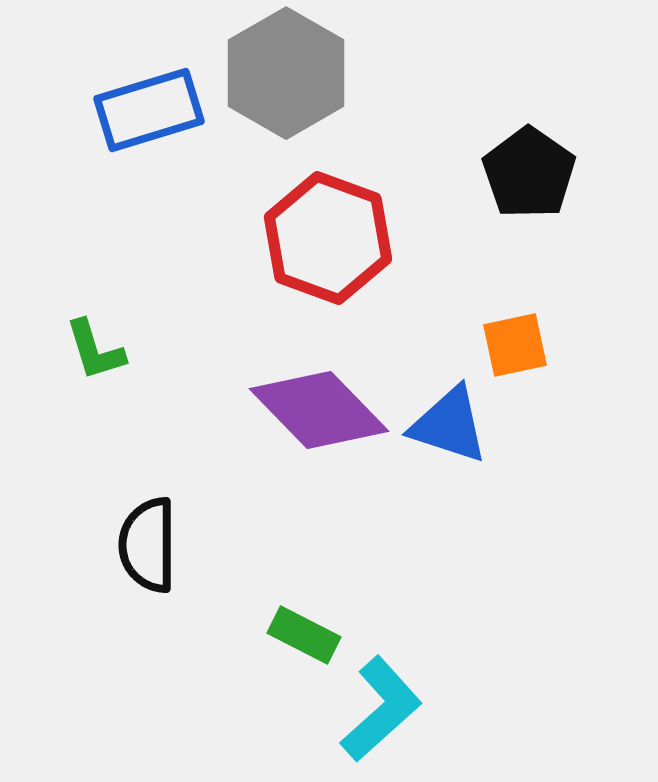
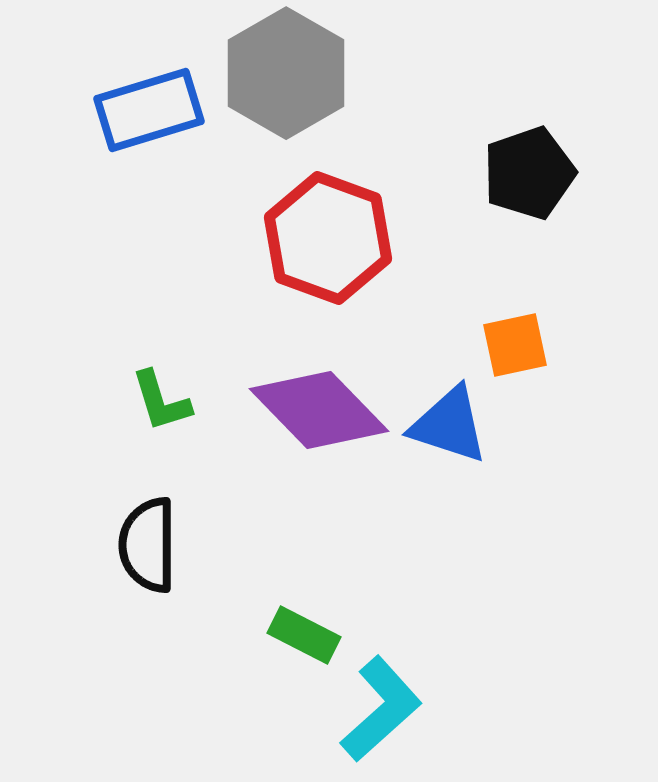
black pentagon: rotated 18 degrees clockwise
green L-shape: moved 66 px right, 51 px down
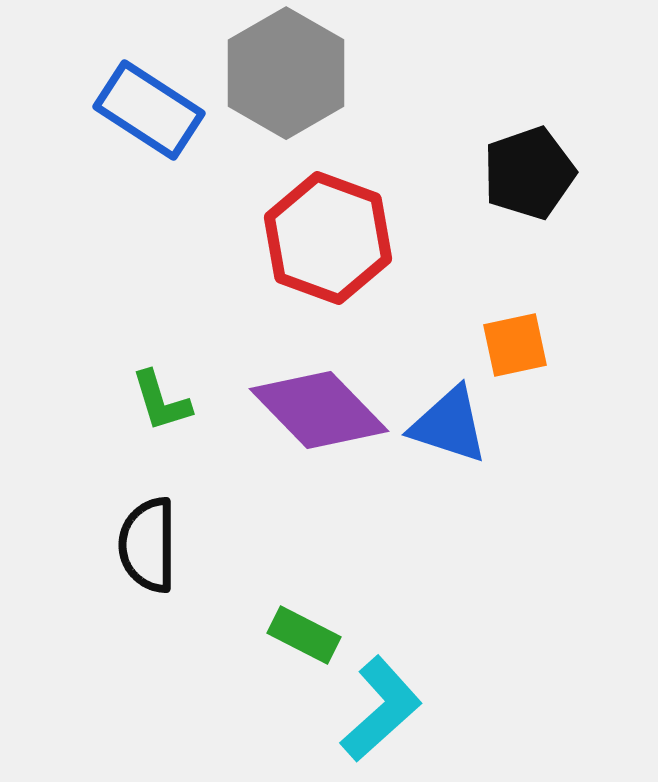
blue rectangle: rotated 50 degrees clockwise
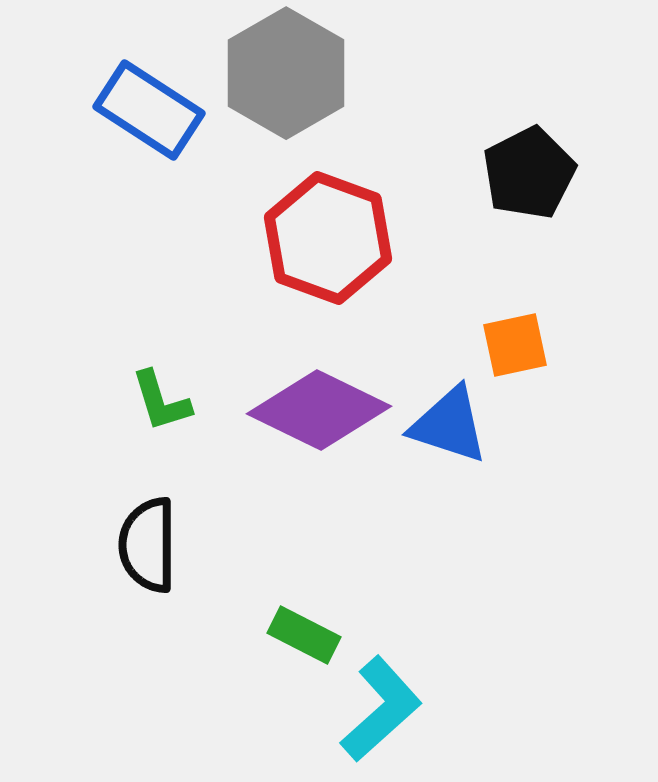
black pentagon: rotated 8 degrees counterclockwise
purple diamond: rotated 20 degrees counterclockwise
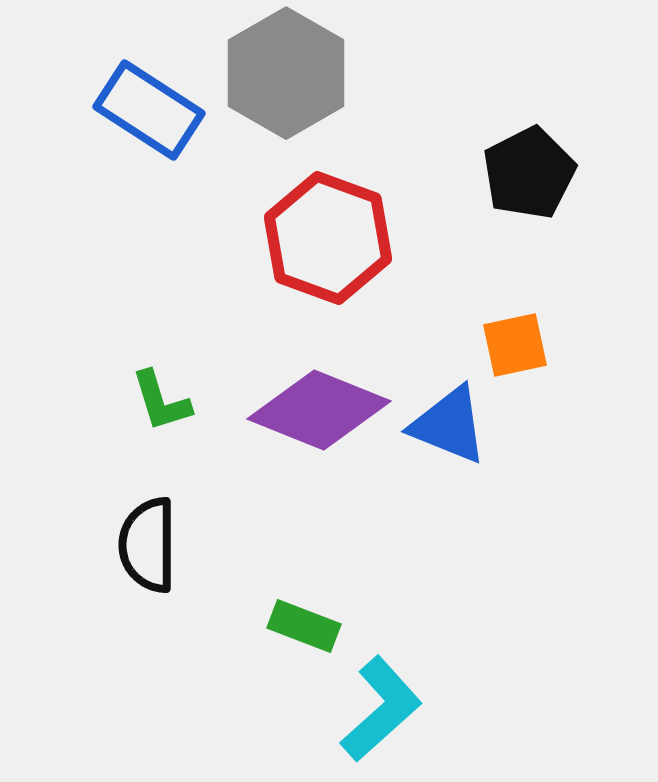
purple diamond: rotated 4 degrees counterclockwise
blue triangle: rotated 4 degrees clockwise
green rectangle: moved 9 px up; rotated 6 degrees counterclockwise
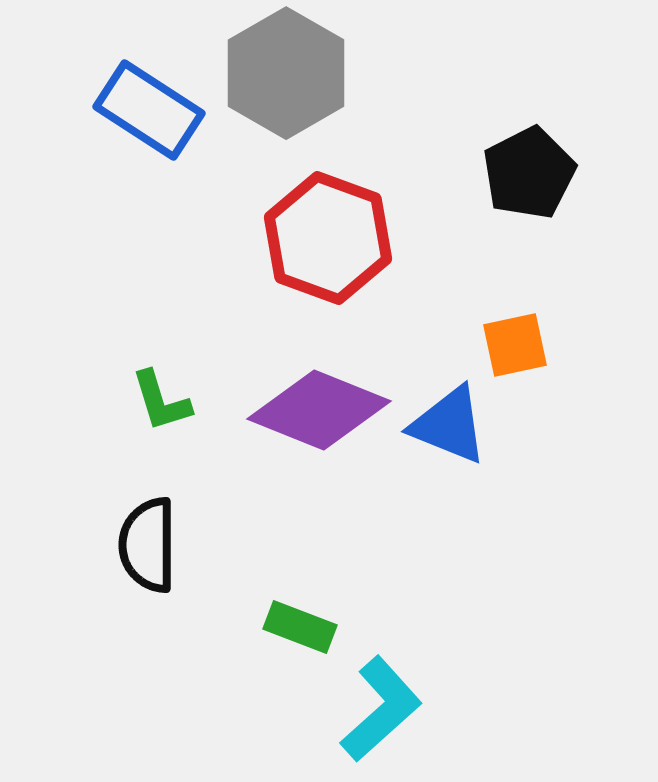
green rectangle: moved 4 px left, 1 px down
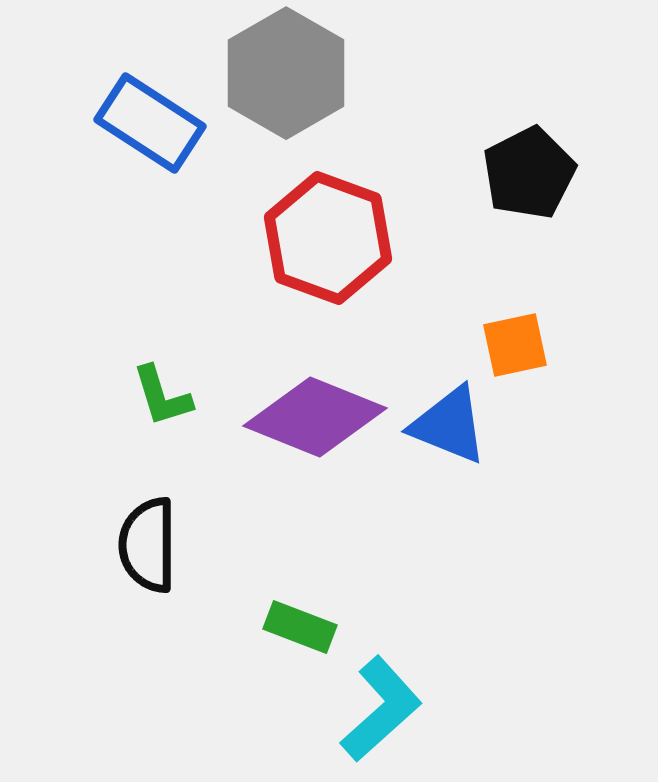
blue rectangle: moved 1 px right, 13 px down
green L-shape: moved 1 px right, 5 px up
purple diamond: moved 4 px left, 7 px down
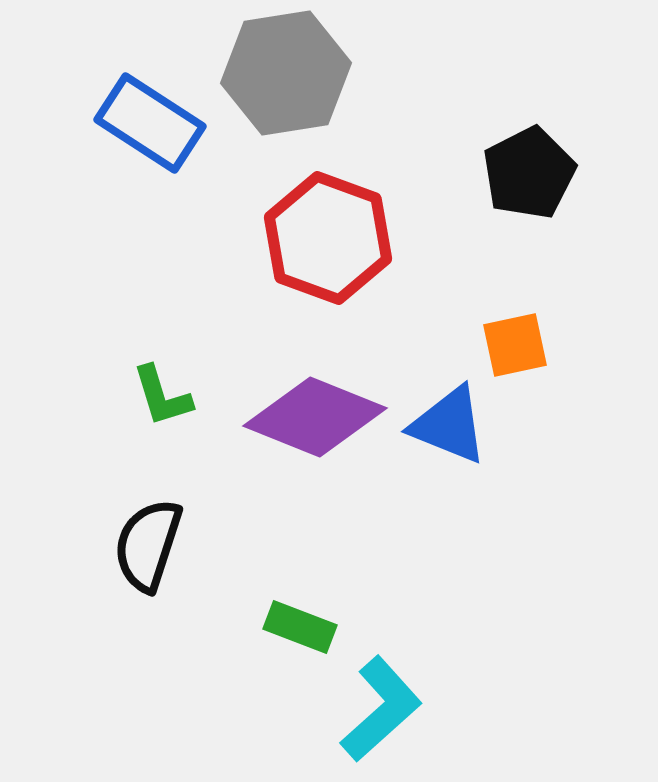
gray hexagon: rotated 21 degrees clockwise
black semicircle: rotated 18 degrees clockwise
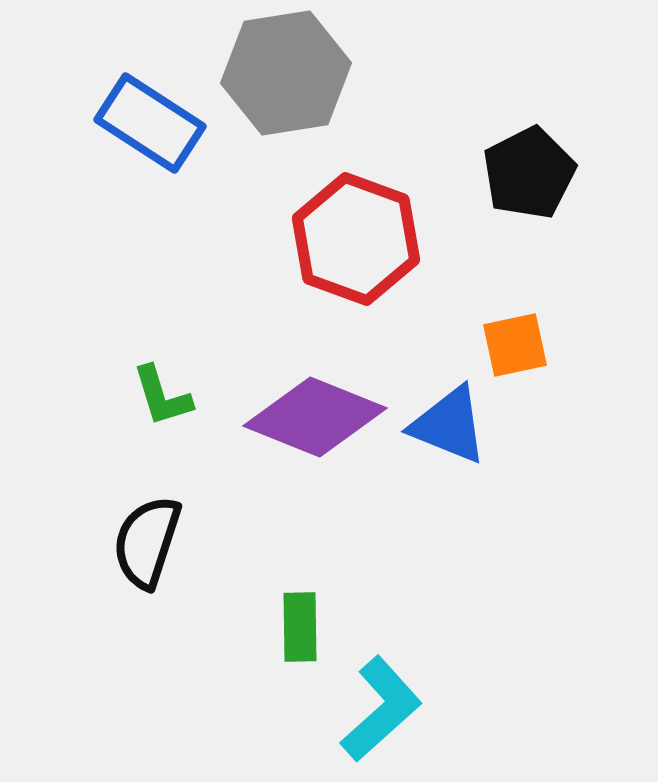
red hexagon: moved 28 px right, 1 px down
black semicircle: moved 1 px left, 3 px up
green rectangle: rotated 68 degrees clockwise
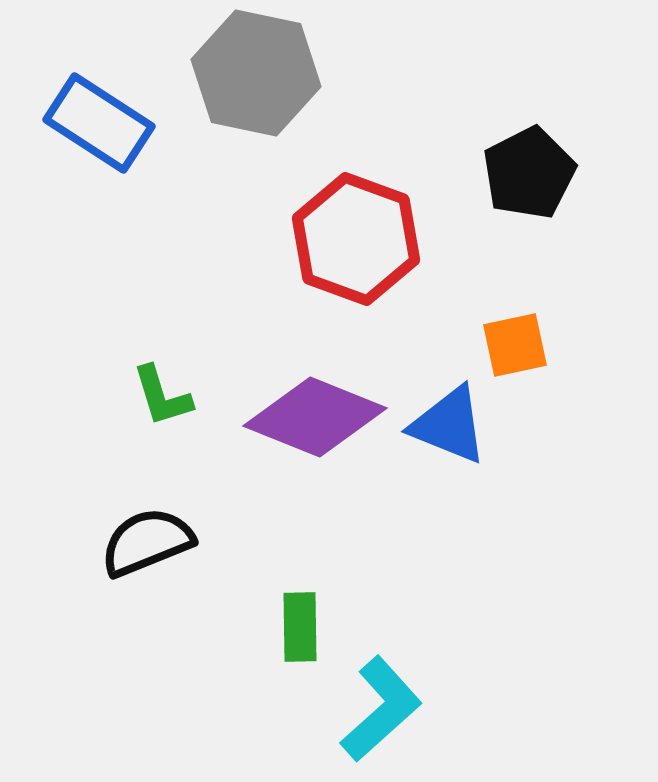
gray hexagon: moved 30 px left; rotated 21 degrees clockwise
blue rectangle: moved 51 px left
black semicircle: rotated 50 degrees clockwise
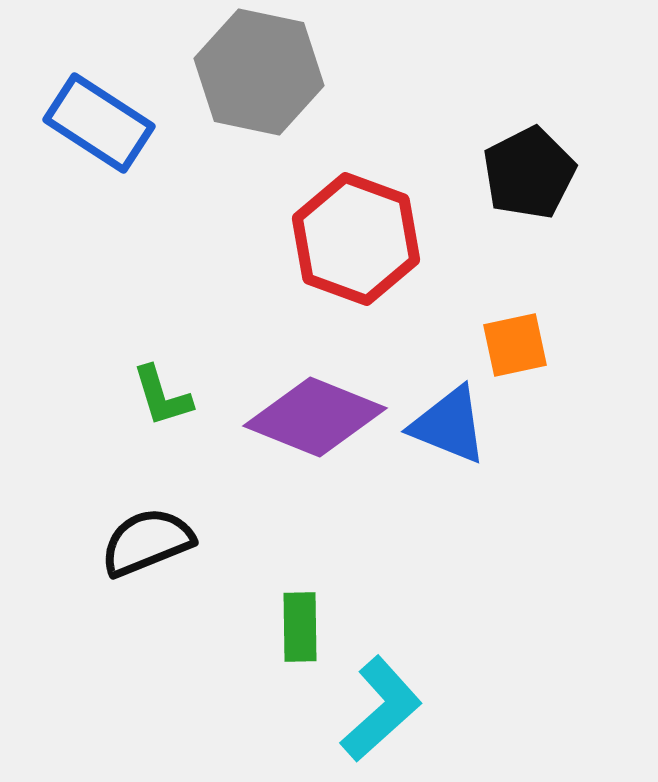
gray hexagon: moved 3 px right, 1 px up
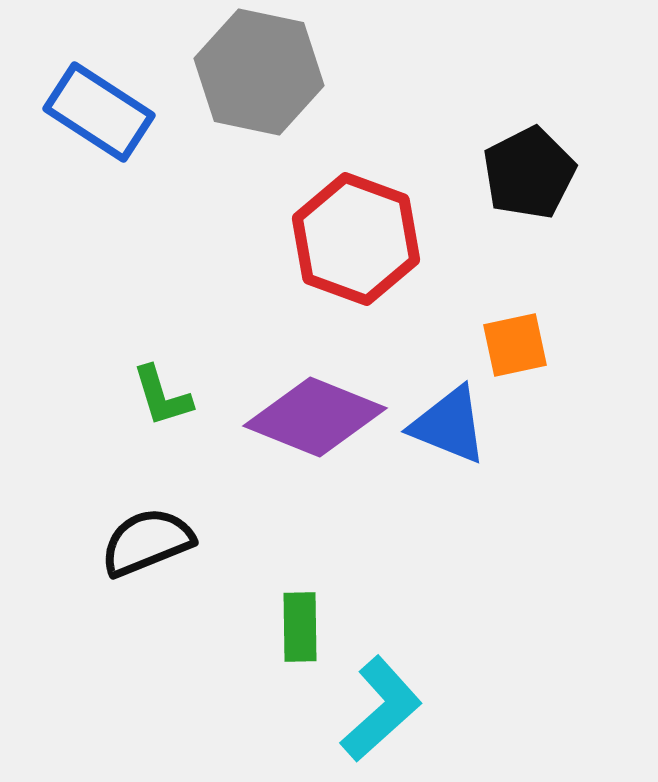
blue rectangle: moved 11 px up
